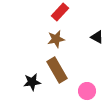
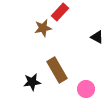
brown star: moved 13 px left, 11 px up
pink circle: moved 1 px left, 2 px up
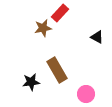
red rectangle: moved 1 px down
black star: moved 1 px left
pink circle: moved 5 px down
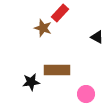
brown star: rotated 30 degrees clockwise
brown rectangle: rotated 60 degrees counterclockwise
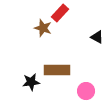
pink circle: moved 3 px up
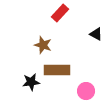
brown star: moved 17 px down
black triangle: moved 1 px left, 3 px up
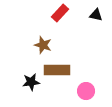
black triangle: moved 19 px up; rotated 16 degrees counterclockwise
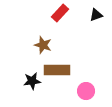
black triangle: rotated 32 degrees counterclockwise
black star: moved 1 px right, 1 px up
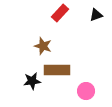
brown star: moved 1 px down
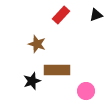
red rectangle: moved 1 px right, 2 px down
brown star: moved 6 px left, 2 px up
black star: rotated 12 degrees counterclockwise
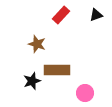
pink circle: moved 1 px left, 2 px down
